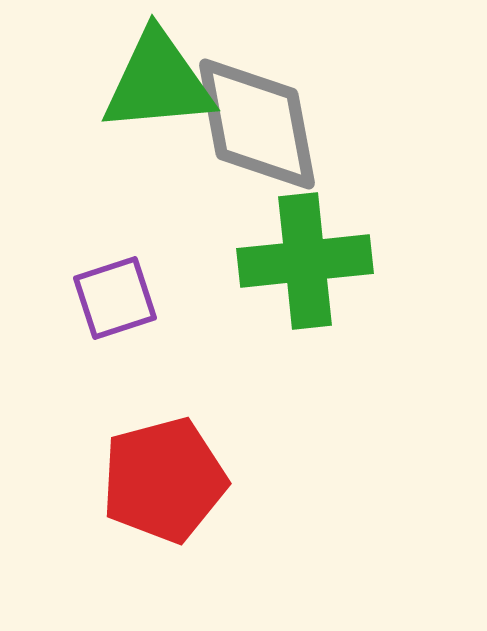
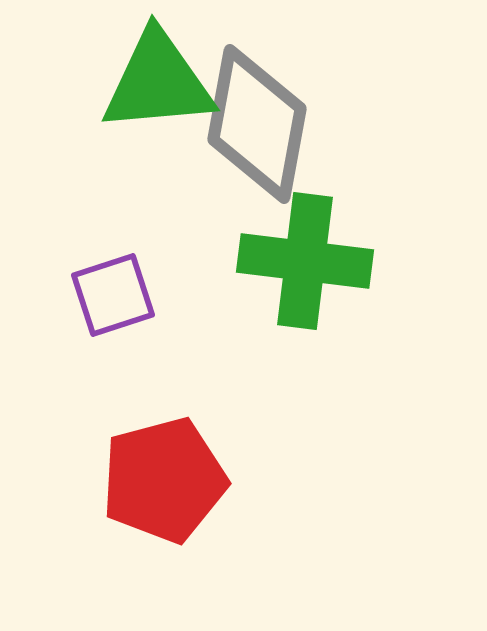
gray diamond: rotated 21 degrees clockwise
green cross: rotated 13 degrees clockwise
purple square: moved 2 px left, 3 px up
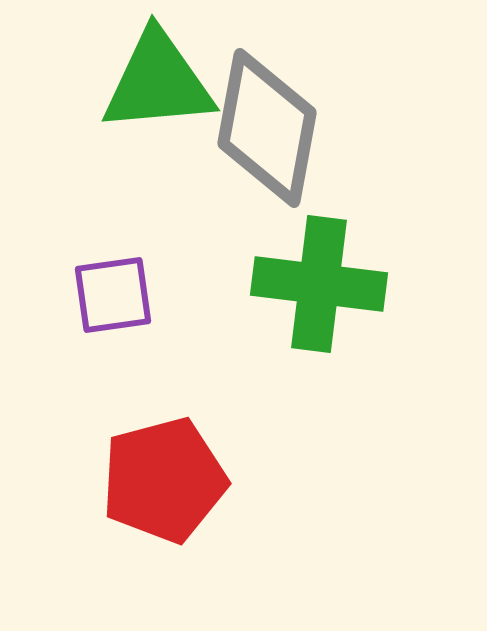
gray diamond: moved 10 px right, 4 px down
green cross: moved 14 px right, 23 px down
purple square: rotated 10 degrees clockwise
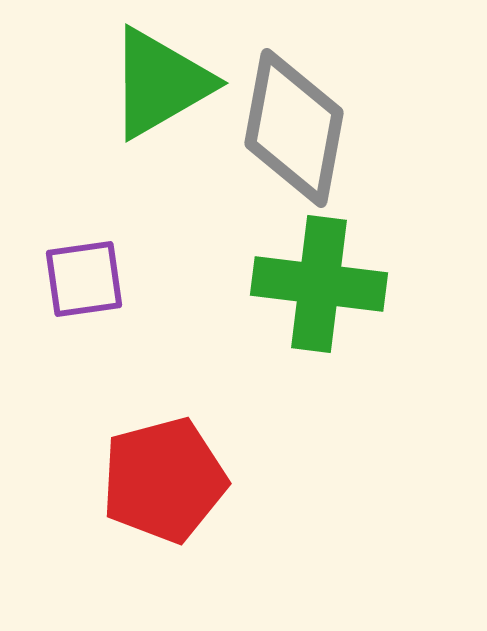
green triangle: moved 2 px right, 1 px down; rotated 25 degrees counterclockwise
gray diamond: moved 27 px right
purple square: moved 29 px left, 16 px up
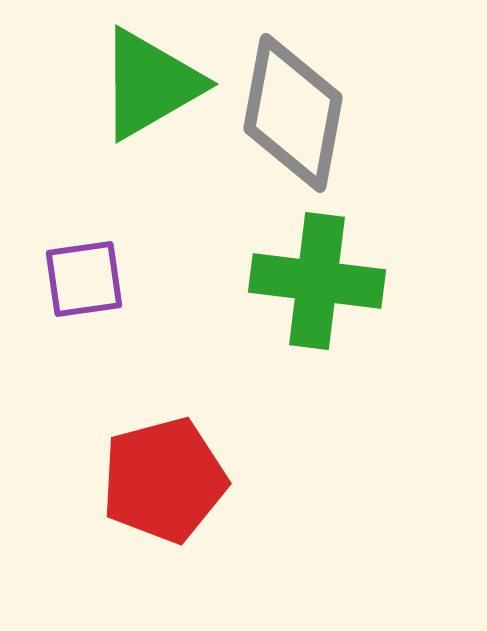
green triangle: moved 10 px left, 1 px down
gray diamond: moved 1 px left, 15 px up
green cross: moved 2 px left, 3 px up
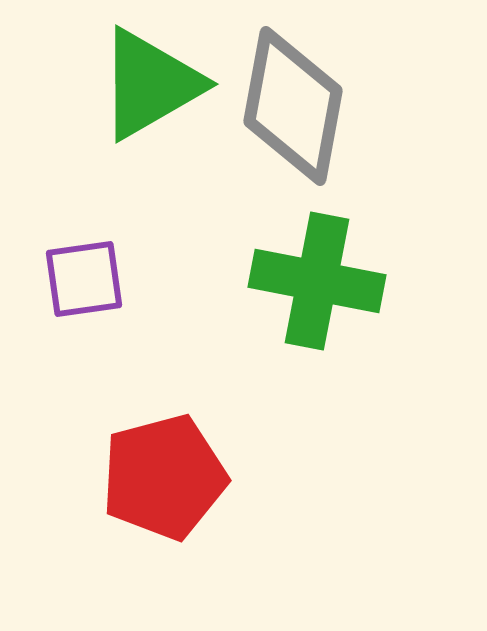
gray diamond: moved 7 px up
green cross: rotated 4 degrees clockwise
red pentagon: moved 3 px up
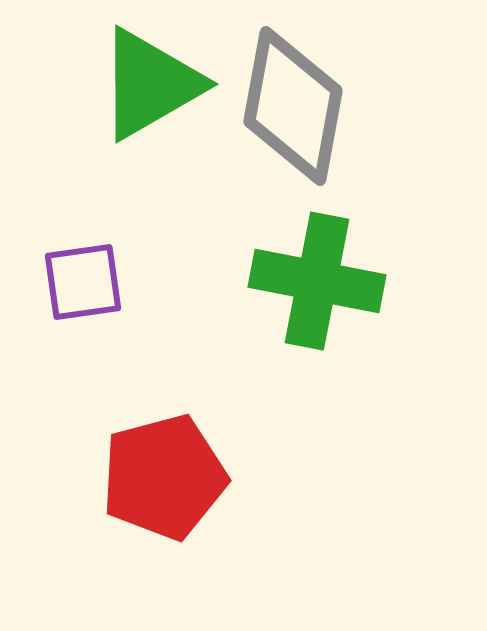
purple square: moved 1 px left, 3 px down
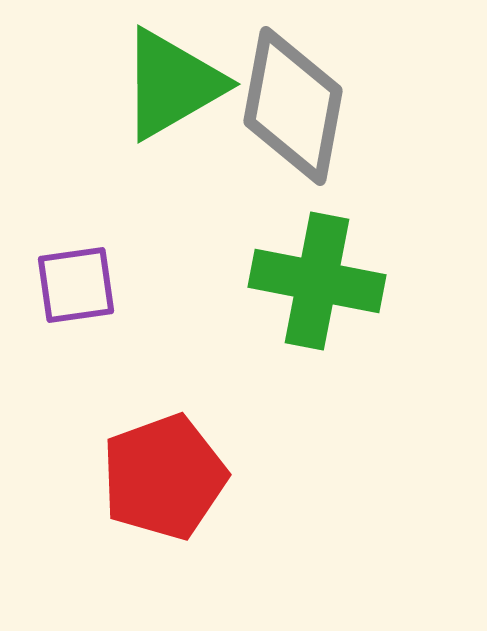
green triangle: moved 22 px right
purple square: moved 7 px left, 3 px down
red pentagon: rotated 5 degrees counterclockwise
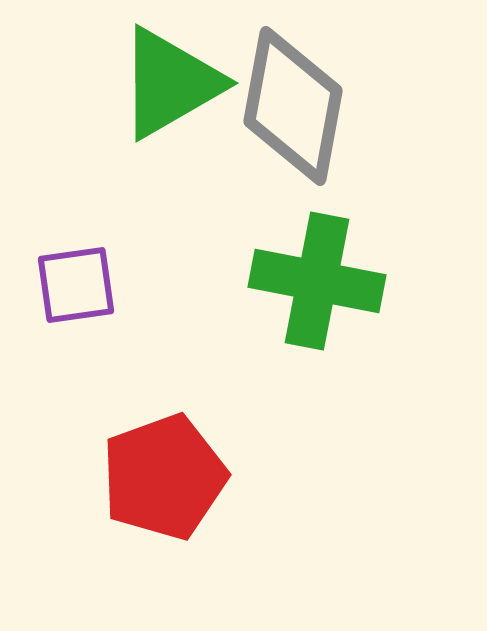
green triangle: moved 2 px left, 1 px up
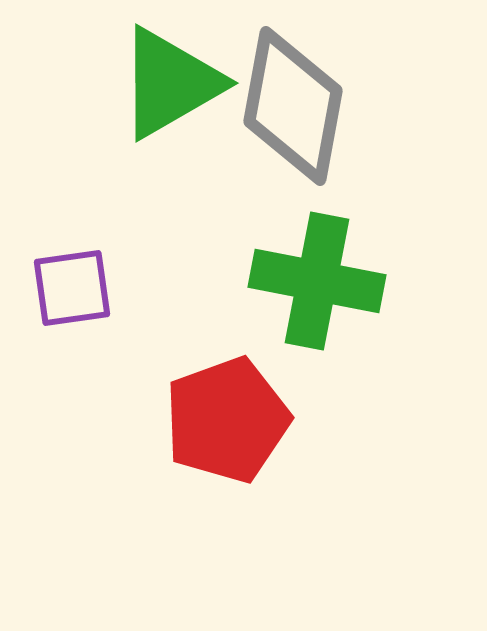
purple square: moved 4 px left, 3 px down
red pentagon: moved 63 px right, 57 px up
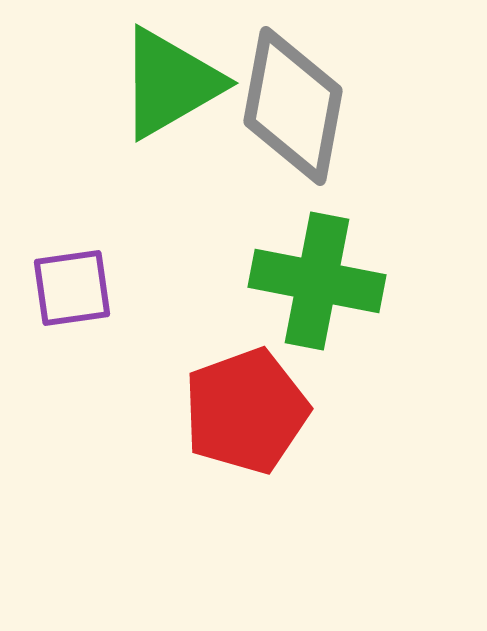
red pentagon: moved 19 px right, 9 px up
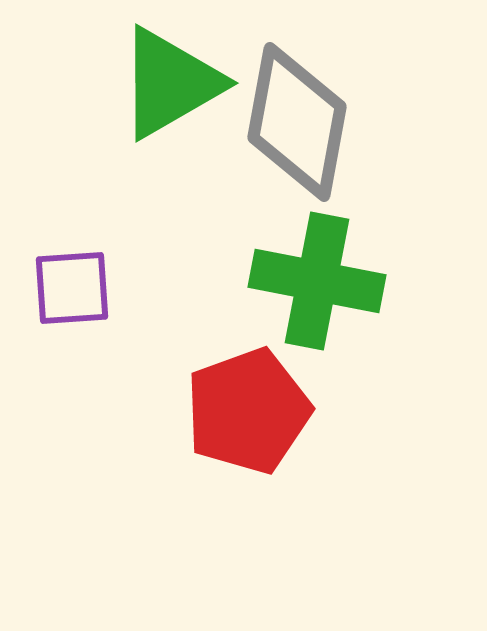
gray diamond: moved 4 px right, 16 px down
purple square: rotated 4 degrees clockwise
red pentagon: moved 2 px right
